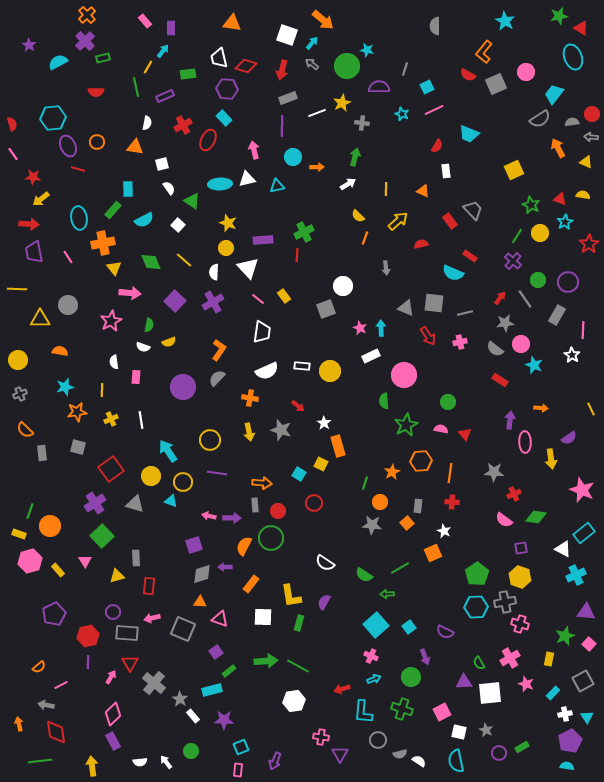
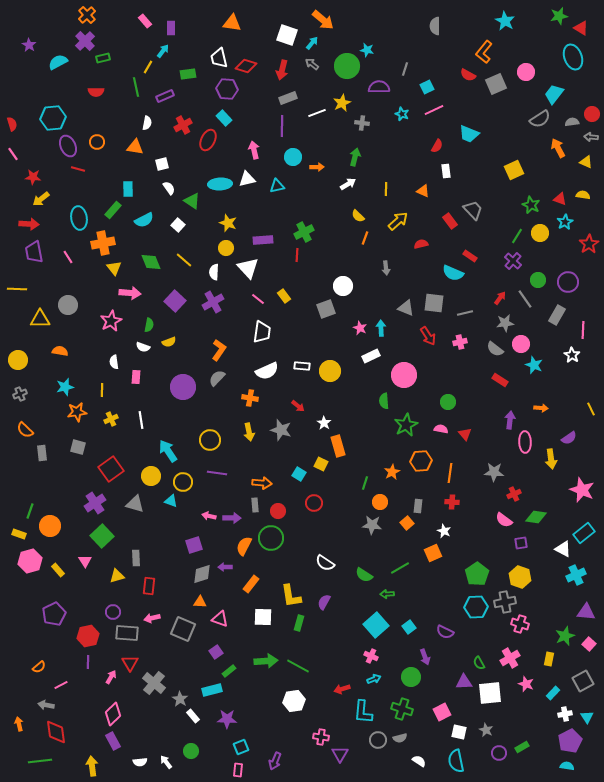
purple square at (521, 548): moved 5 px up
purple star at (224, 720): moved 3 px right, 1 px up
gray semicircle at (400, 754): moved 16 px up
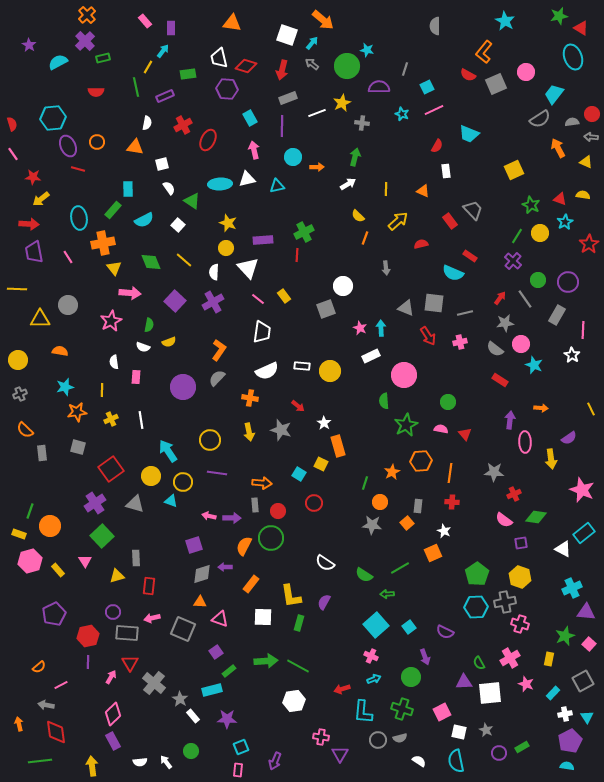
cyan rectangle at (224, 118): moved 26 px right; rotated 14 degrees clockwise
cyan cross at (576, 575): moved 4 px left, 13 px down
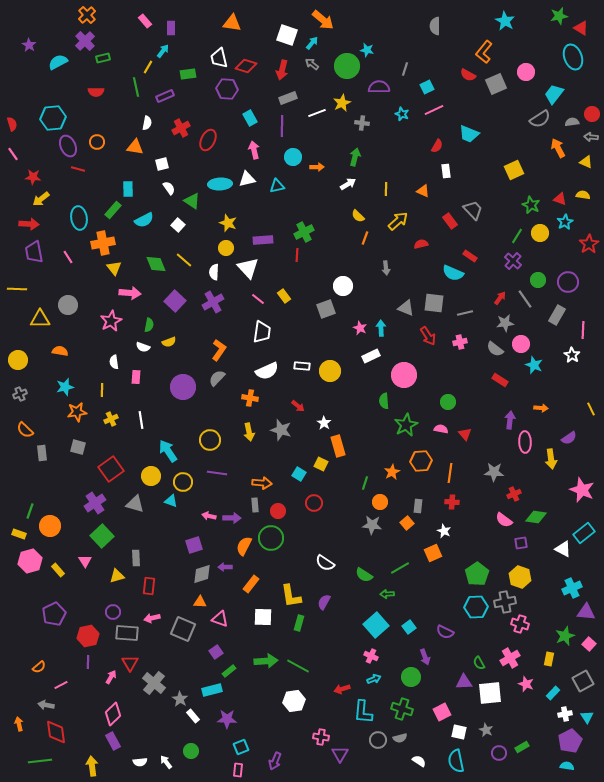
red cross at (183, 125): moved 2 px left, 3 px down
green diamond at (151, 262): moved 5 px right, 2 px down
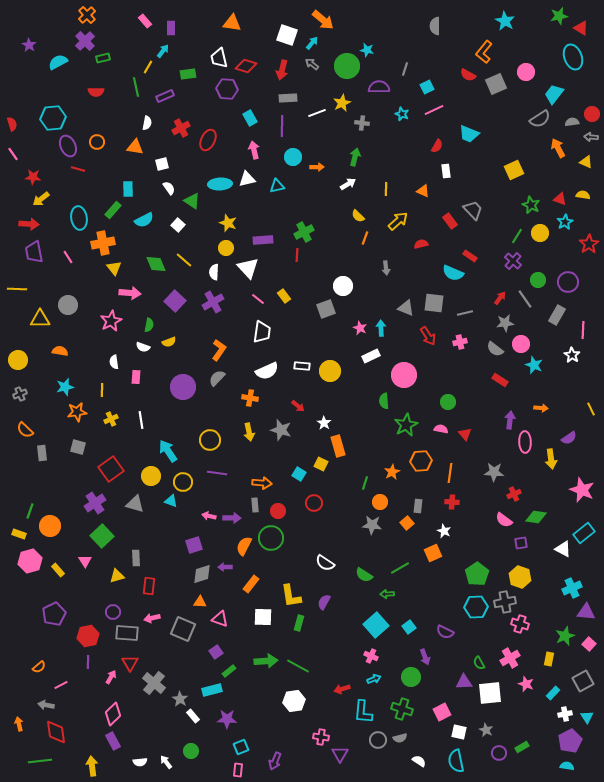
gray rectangle at (288, 98): rotated 18 degrees clockwise
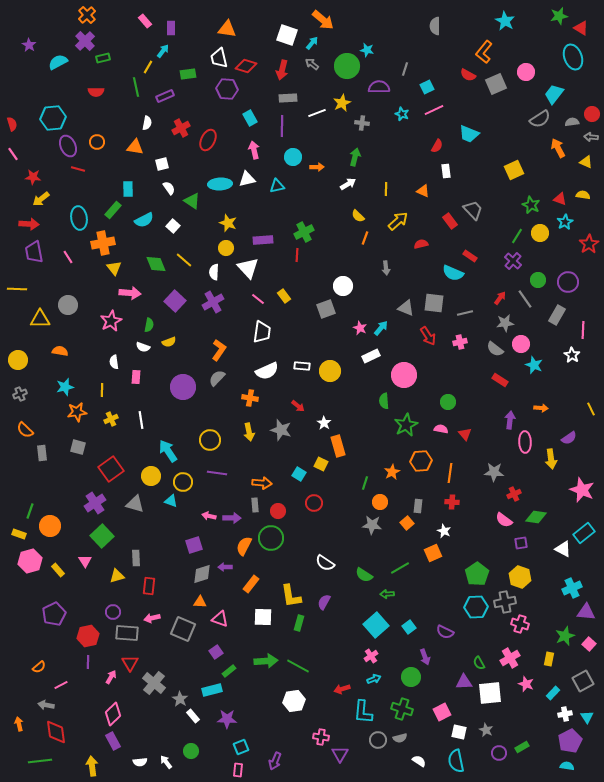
orange triangle at (232, 23): moved 5 px left, 6 px down
white square at (178, 225): moved 5 px left, 1 px down
cyan arrow at (381, 328): rotated 42 degrees clockwise
pink cross at (371, 656): rotated 32 degrees clockwise
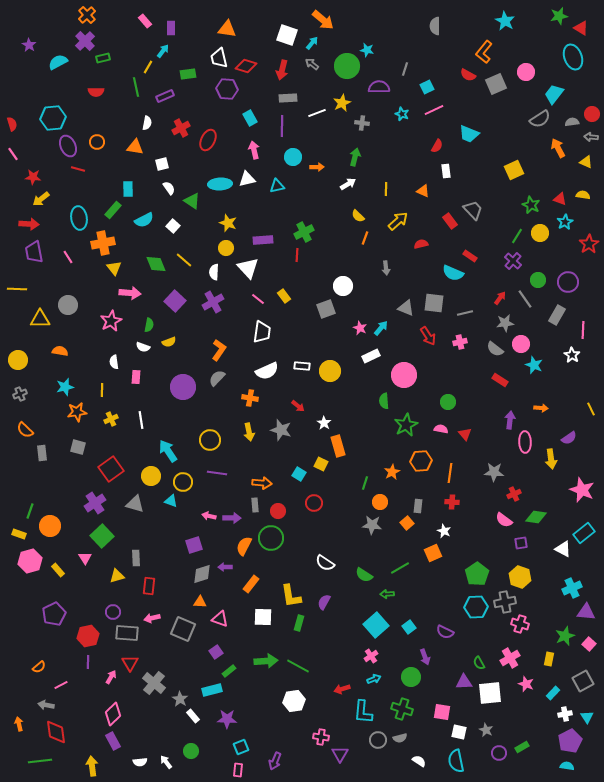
pink triangle at (85, 561): moved 3 px up
pink square at (442, 712): rotated 36 degrees clockwise
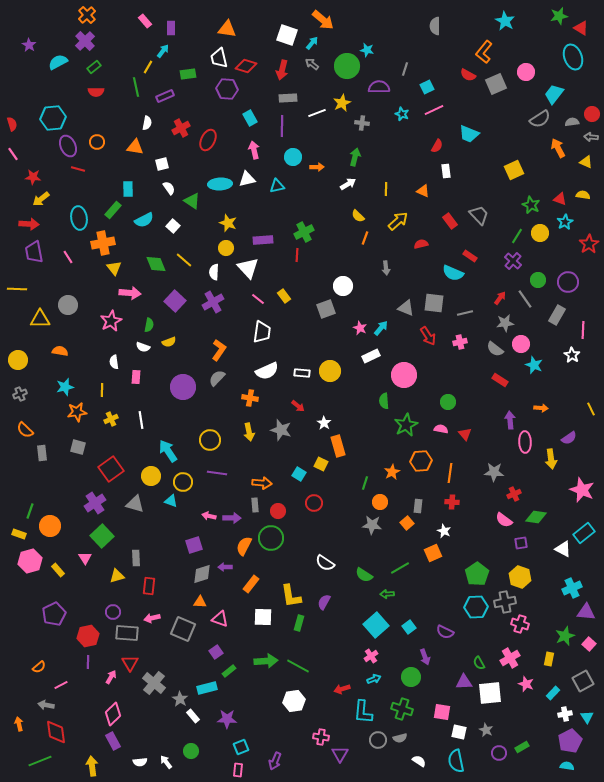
green rectangle at (103, 58): moved 9 px left, 9 px down; rotated 24 degrees counterclockwise
gray trapezoid at (473, 210): moved 6 px right, 5 px down
white rectangle at (302, 366): moved 7 px down
purple arrow at (510, 420): rotated 12 degrees counterclockwise
cyan rectangle at (212, 690): moved 5 px left, 2 px up
green line at (40, 761): rotated 15 degrees counterclockwise
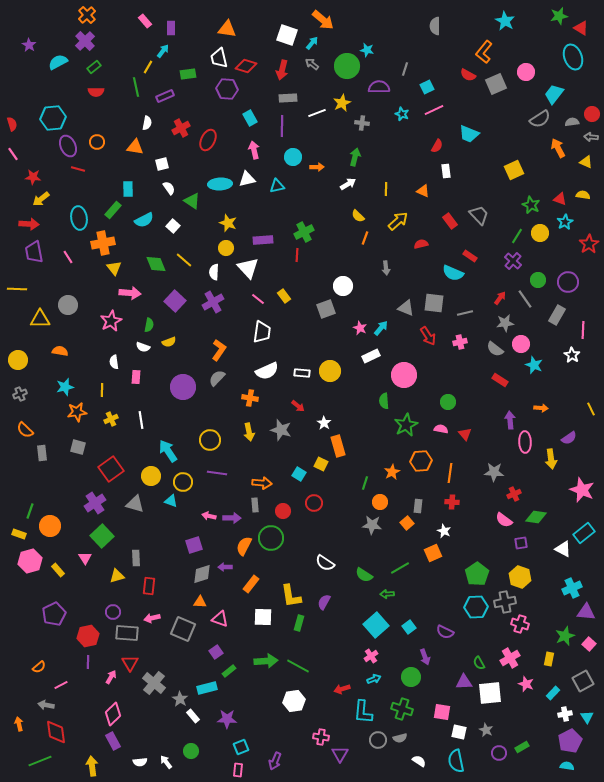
red circle at (278, 511): moved 5 px right
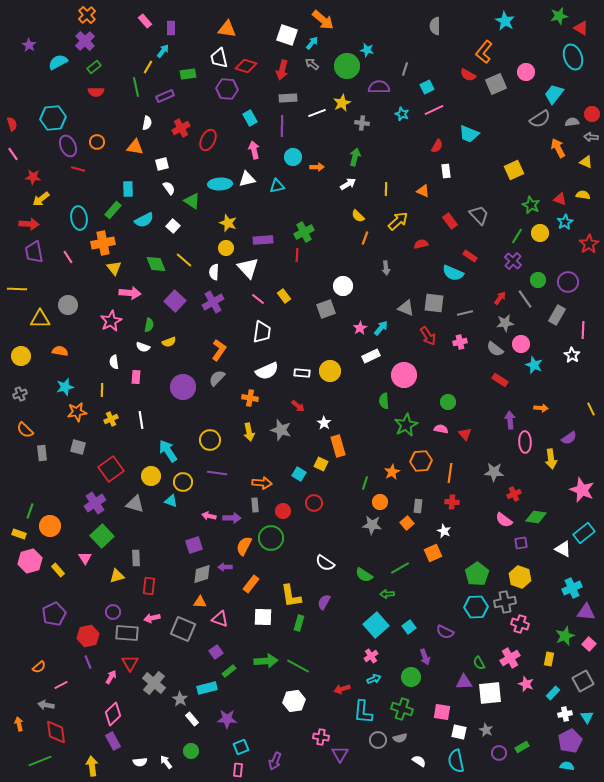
pink star at (360, 328): rotated 16 degrees clockwise
yellow circle at (18, 360): moved 3 px right, 4 px up
purple line at (88, 662): rotated 24 degrees counterclockwise
white rectangle at (193, 716): moved 1 px left, 3 px down
